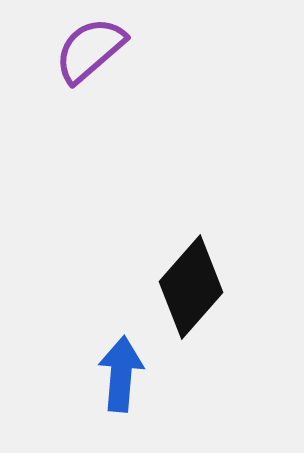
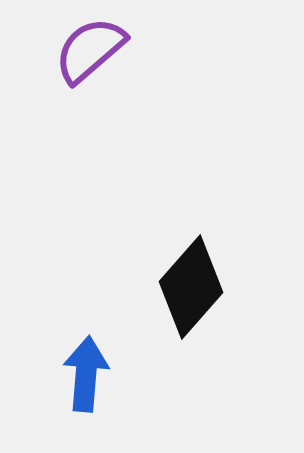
blue arrow: moved 35 px left
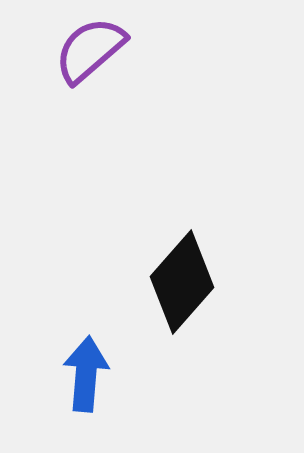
black diamond: moved 9 px left, 5 px up
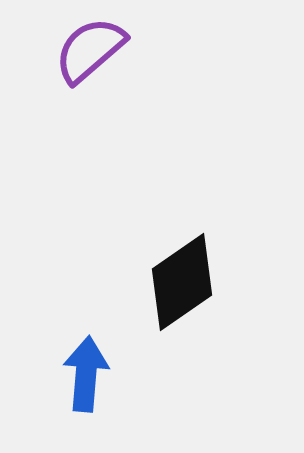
black diamond: rotated 14 degrees clockwise
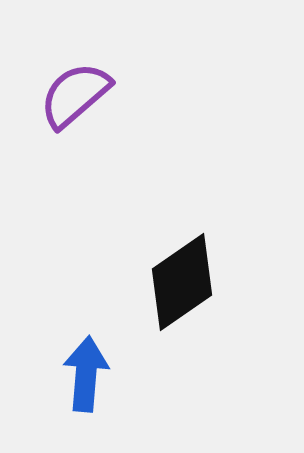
purple semicircle: moved 15 px left, 45 px down
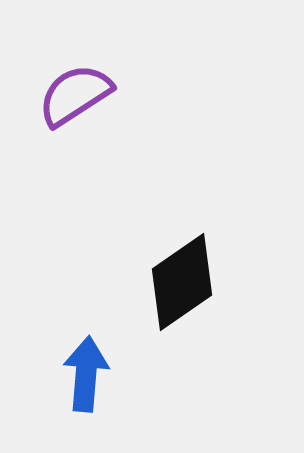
purple semicircle: rotated 8 degrees clockwise
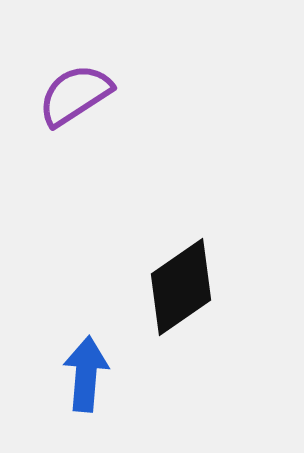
black diamond: moved 1 px left, 5 px down
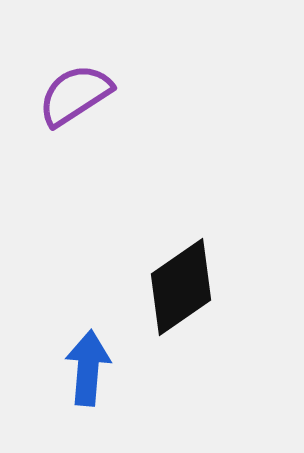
blue arrow: moved 2 px right, 6 px up
